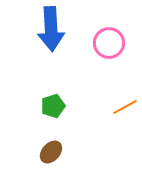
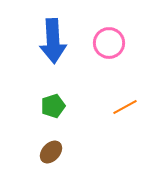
blue arrow: moved 2 px right, 12 px down
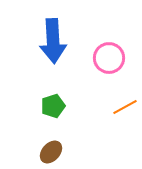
pink circle: moved 15 px down
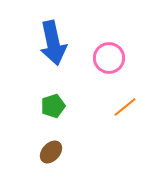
blue arrow: moved 2 px down; rotated 9 degrees counterclockwise
orange line: rotated 10 degrees counterclockwise
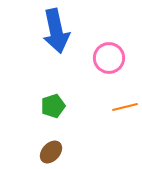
blue arrow: moved 3 px right, 12 px up
orange line: rotated 25 degrees clockwise
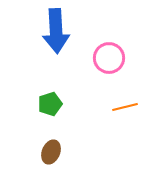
blue arrow: rotated 9 degrees clockwise
green pentagon: moved 3 px left, 2 px up
brown ellipse: rotated 20 degrees counterclockwise
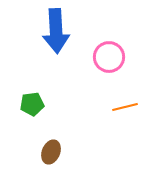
pink circle: moved 1 px up
green pentagon: moved 18 px left; rotated 10 degrees clockwise
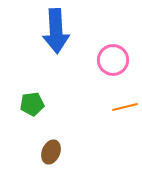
pink circle: moved 4 px right, 3 px down
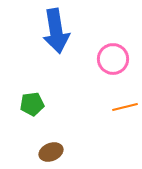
blue arrow: rotated 6 degrees counterclockwise
pink circle: moved 1 px up
brown ellipse: rotated 45 degrees clockwise
